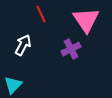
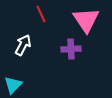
purple cross: rotated 24 degrees clockwise
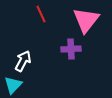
pink triangle: rotated 12 degrees clockwise
white arrow: moved 16 px down
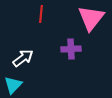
red line: rotated 30 degrees clockwise
pink triangle: moved 5 px right, 2 px up
white arrow: moved 3 px up; rotated 25 degrees clockwise
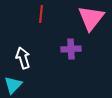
white arrow: rotated 70 degrees counterclockwise
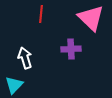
pink triangle: rotated 24 degrees counterclockwise
white arrow: moved 2 px right
cyan triangle: moved 1 px right
